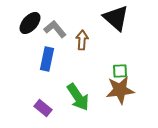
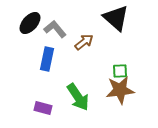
brown arrow: moved 2 px right, 2 px down; rotated 48 degrees clockwise
purple rectangle: rotated 24 degrees counterclockwise
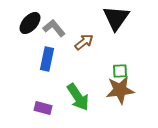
black triangle: rotated 24 degrees clockwise
gray L-shape: moved 1 px left, 1 px up
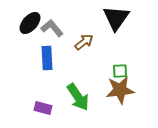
gray L-shape: moved 2 px left
blue rectangle: moved 1 px up; rotated 15 degrees counterclockwise
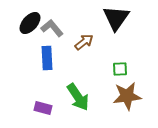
green square: moved 2 px up
brown star: moved 7 px right, 6 px down
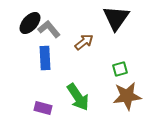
gray L-shape: moved 3 px left, 1 px down
blue rectangle: moved 2 px left
green square: rotated 14 degrees counterclockwise
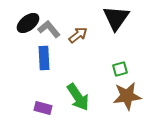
black ellipse: moved 2 px left; rotated 10 degrees clockwise
brown arrow: moved 6 px left, 7 px up
blue rectangle: moved 1 px left
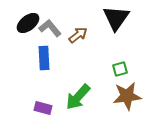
gray L-shape: moved 1 px right, 1 px up
green arrow: rotated 76 degrees clockwise
